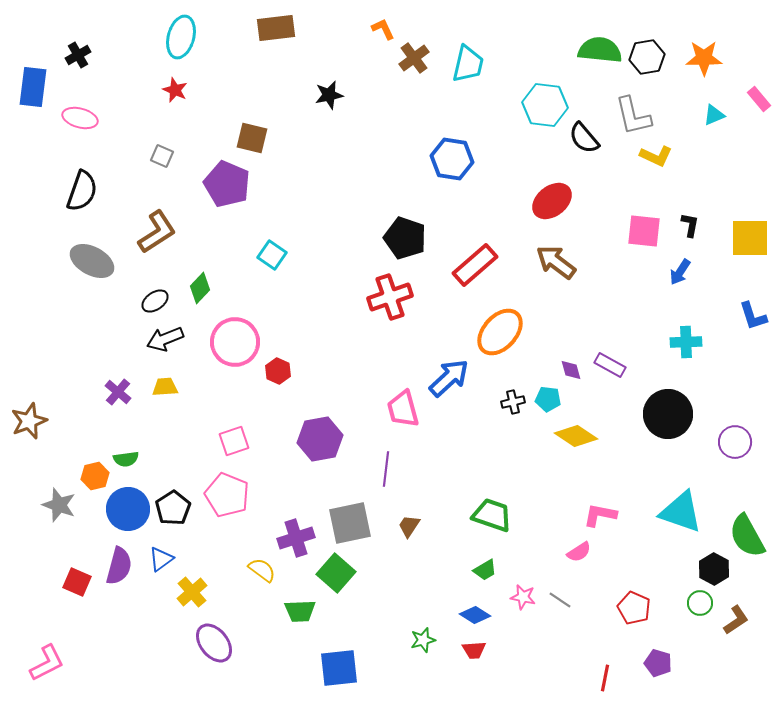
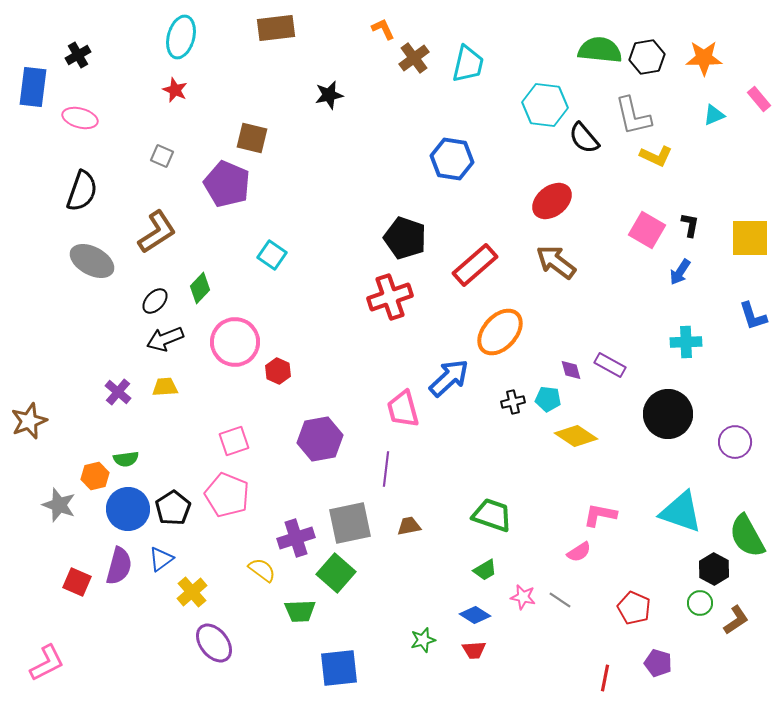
pink square at (644, 231): moved 3 px right, 1 px up; rotated 24 degrees clockwise
black ellipse at (155, 301): rotated 12 degrees counterclockwise
brown trapezoid at (409, 526): rotated 45 degrees clockwise
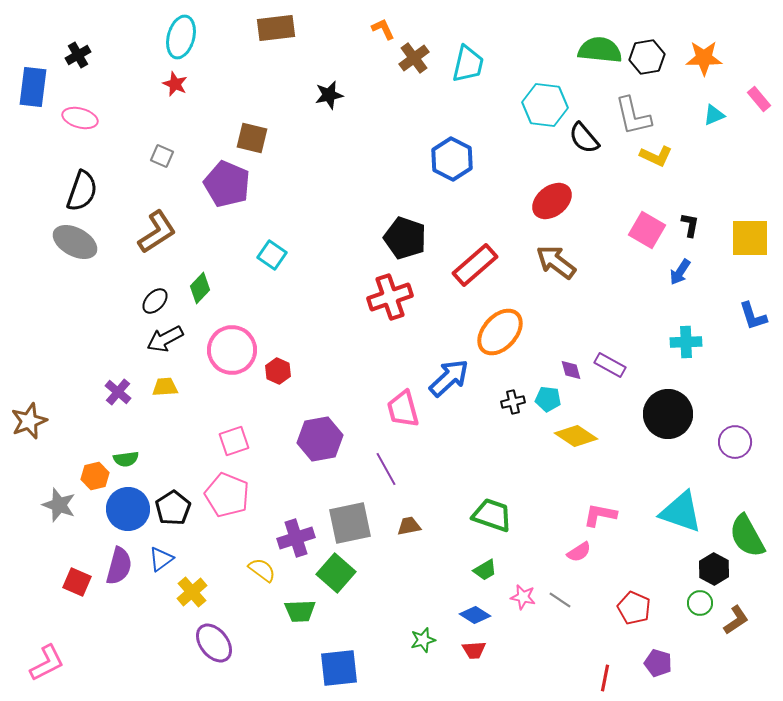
red star at (175, 90): moved 6 px up
blue hexagon at (452, 159): rotated 18 degrees clockwise
gray ellipse at (92, 261): moved 17 px left, 19 px up
black arrow at (165, 339): rotated 6 degrees counterclockwise
pink circle at (235, 342): moved 3 px left, 8 px down
purple line at (386, 469): rotated 36 degrees counterclockwise
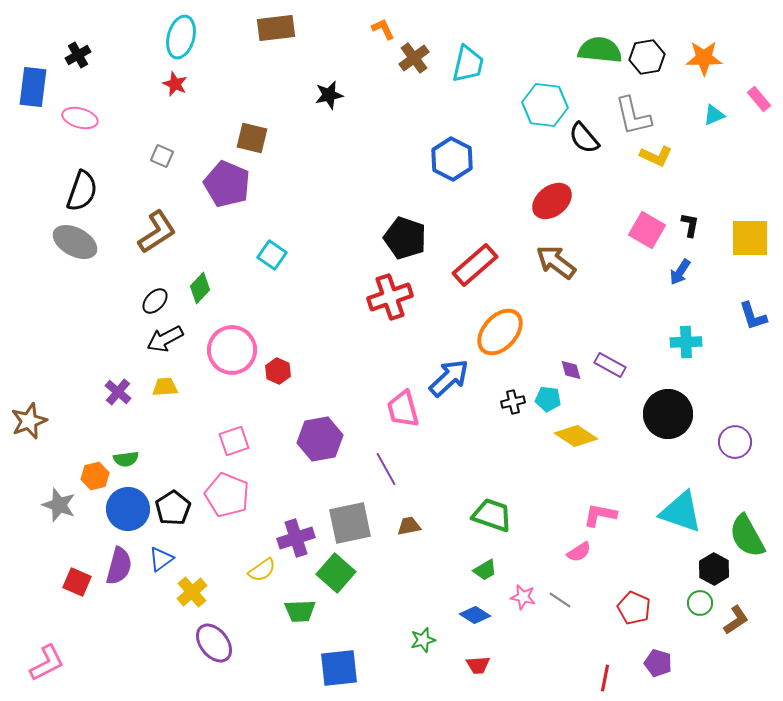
yellow semicircle at (262, 570): rotated 108 degrees clockwise
red trapezoid at (474, 650): moved 4 px right, 15 px down
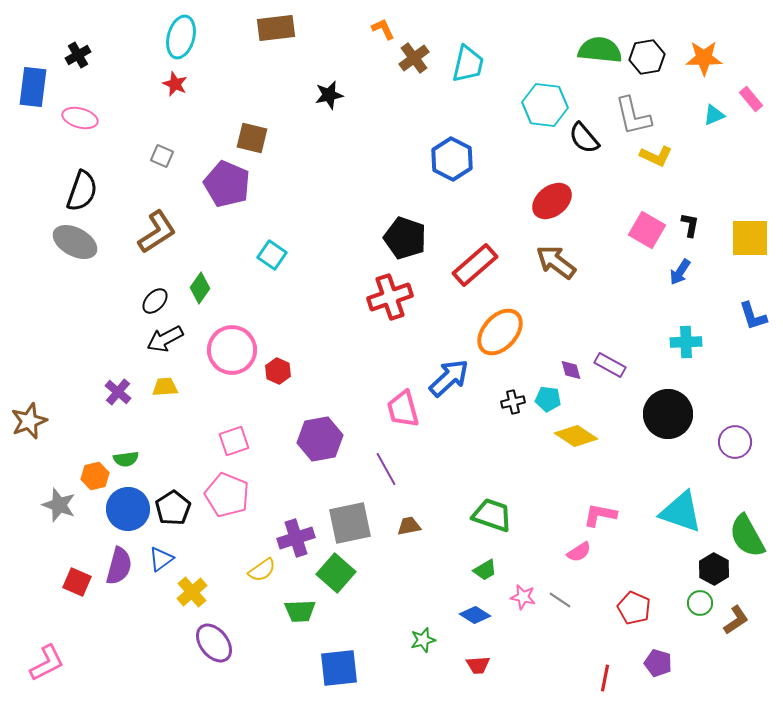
pink rectangle at (759, 99): moved 8 px left
green diamond at (200, 288): rotated 8 degrees counterclockwise
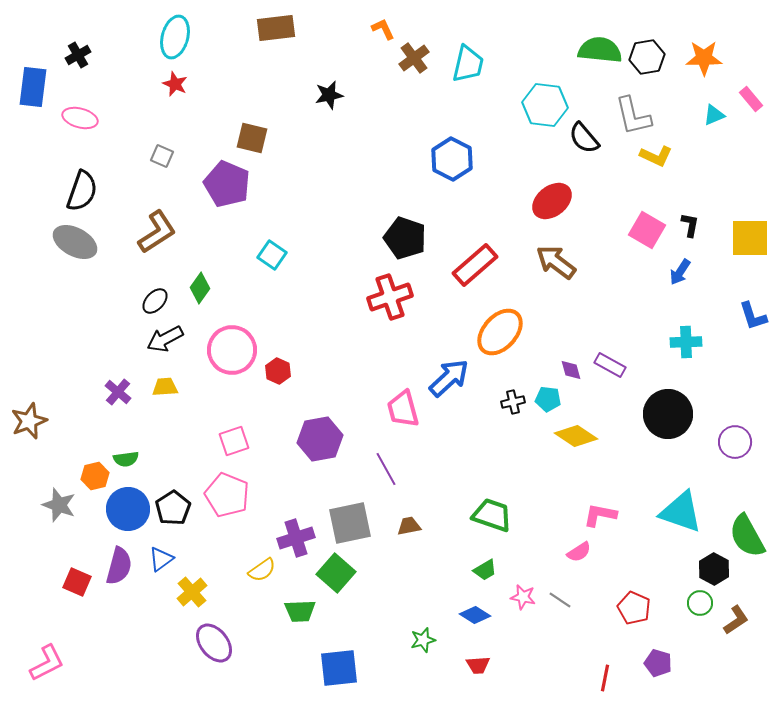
cyan ellipse at (181, 37): moved 6 px left
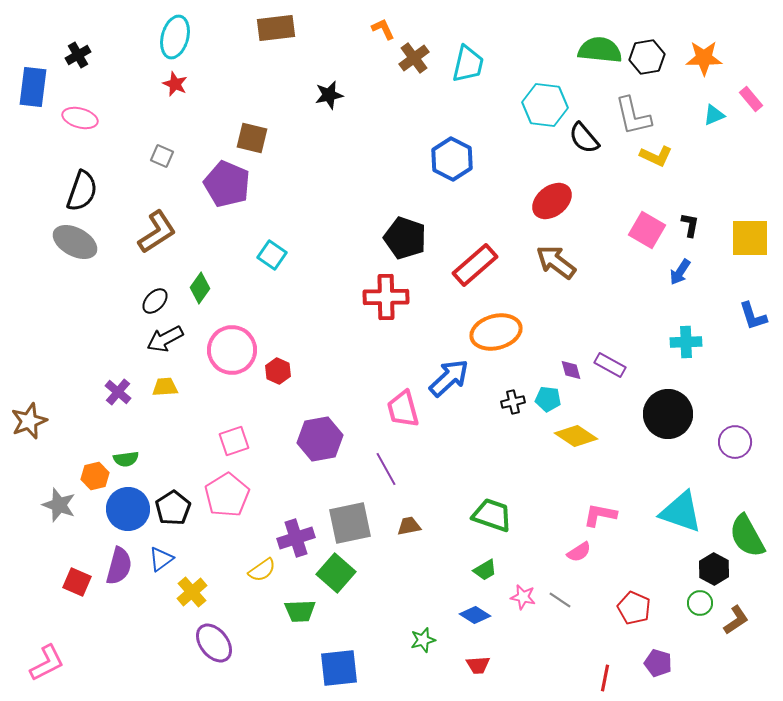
red cross at (390, 297): moved 4 px left; rotated 18 degrees clockwise
orange ellipse at (500, 332): moved 4 px left; rotated 33 degrees clockwise
pink pentagon at (227, 495): rotated 18 degrees clockwise
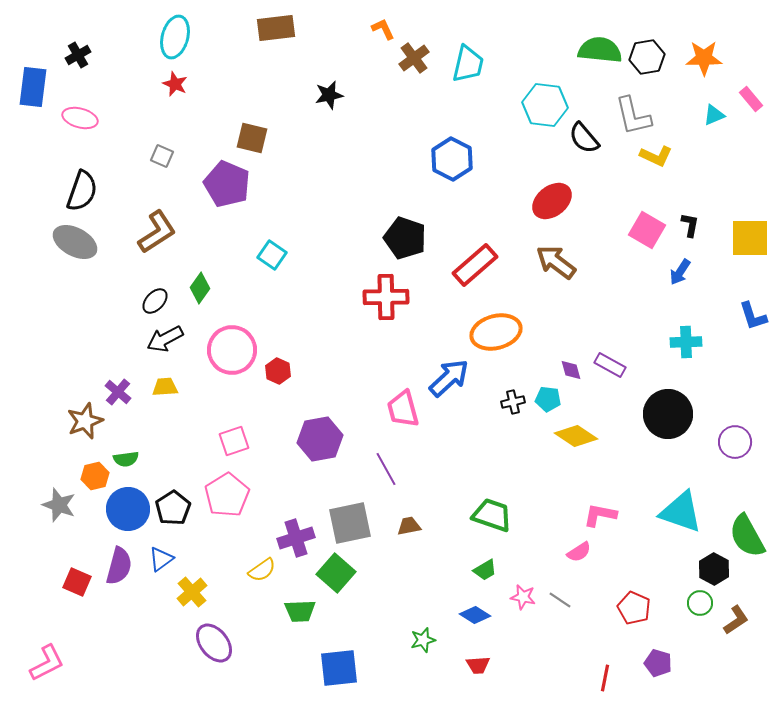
brown star at (29, 421): moved 56 px right
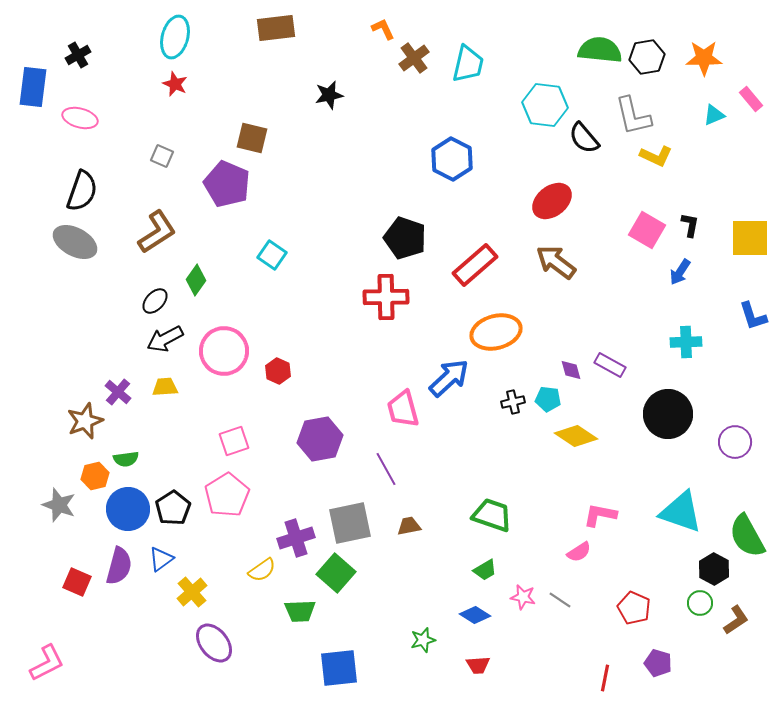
green diamond at (200, 288): moved 4 px left, 8 px up
pink circle at (232, 350): moved 8 px left, 1 px down
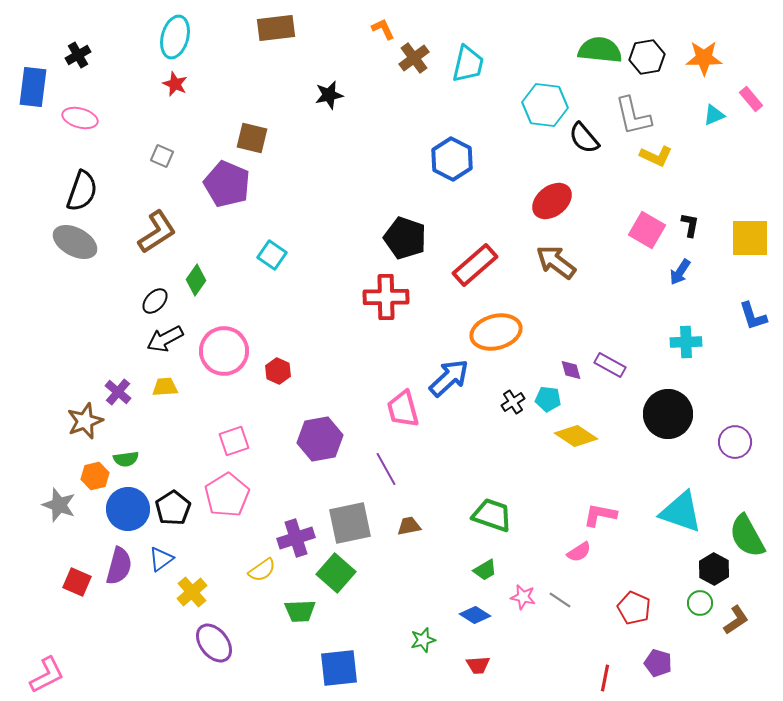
black cross at (513, 402): rotated 20 degrees counterclockwise
pink L-shape at (47, 663): moved 12 px down
